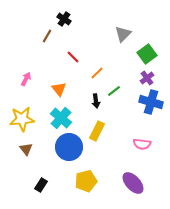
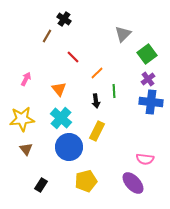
purple cross: moved 1 px right, 1 px down
green line: rotated 56 degrees counterclockwise
blue cross: rotated 10 degrees counterclockwise
pink semicircle: moved 3 px right, 15 px down
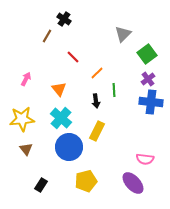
green line: moved 1 px up
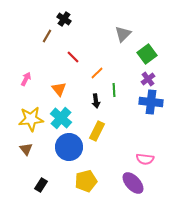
yellow star: moved 9 px right
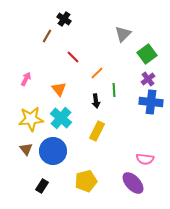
blue circle: moved 16 px left, 4 px down
black rectangle: moved 1 px right, 1 px down
